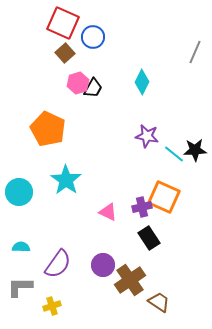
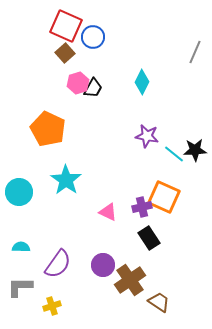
red square: moved 3 px right, 3 px down
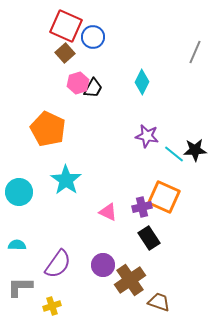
cyan semicircle: moved 4 px left, 2 px up
brown trapezoid: rotated 15 degrees counterclockwise
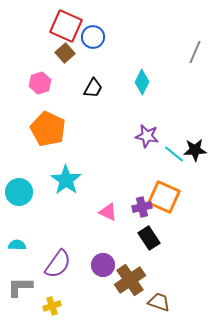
pink hexagon: moved 38 px left
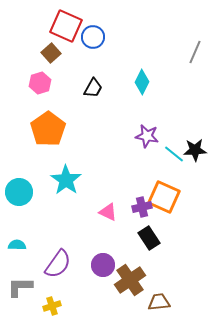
brown square: moved 14 px left
orange pentagon: rotated 12 degrees clockwise
brown trapezoid: rotated 25 degrees counterclockwise
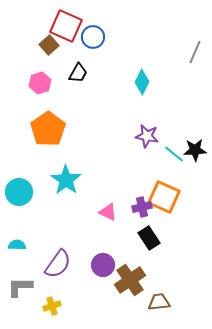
brown square: moved 2 px left, 8 px up
black trapezoid: moved 15 px left, 15 px up
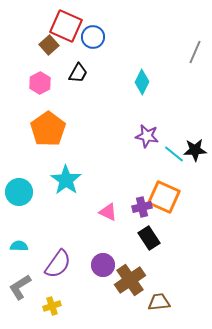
pink hexagon: rotated 10 degrees counterclockwise
cyan semicircle: moved 2 px right, 1 px down
gray L-shape: rotated 32 degrees counterclockwise
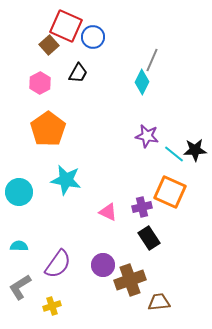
gray line: moved 43 px left, 8 px down
cyan star: rotated 24 degrees counterclockwise
orange square: moved 6 px right, 5 px up
brown cross: rotated 16 degrees clockwise
